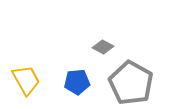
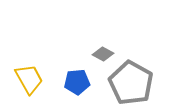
gray diamond: moved 7 px down
yellow trapezoid: moved 3 px right, 1 px up
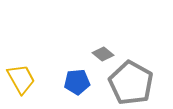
gray diamond: rotated 10 degrees clockwise
yellow trapezoid: moved 8 px left
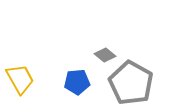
gray diamond: moved 2 px right, 1 px down
yellow trapezoid: moved 1 px left
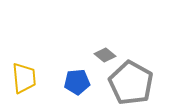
yellow trapezoid: moved 4 px right, 1 px up; rotated 24 degrees clockwise
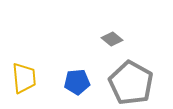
gray diamond: moved 7 px right, 16 px up
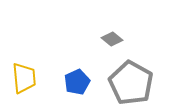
blue pentagon: rotated 20 degrees counterclockwise
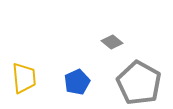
gray diamond: moved 3 px down
gray pentagon: moved 8 px right
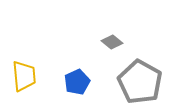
yellow trapezoid: moved 2 px up
gray pentagon: moved 1 px right, 1 px up
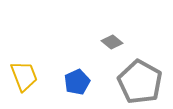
yellow trapezoid: rotated 16 degrees counterclockwise
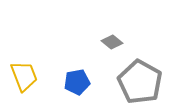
blue pentagon: rotated 15 degrees clockwise
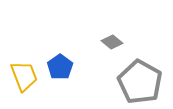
blue pentagon: moved 17 px left, 15 px up; rotated 25 degrees counterclockwise
